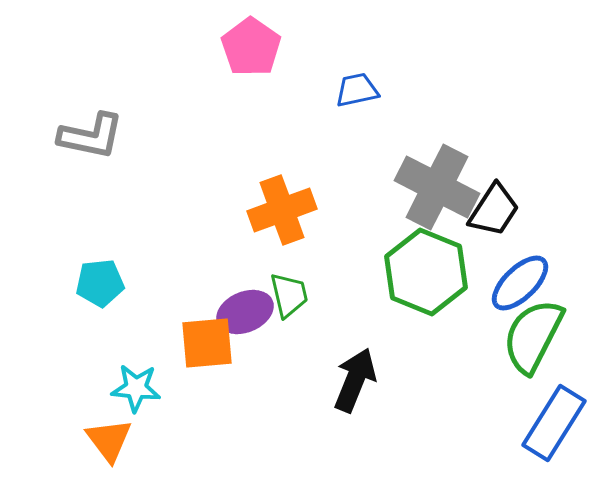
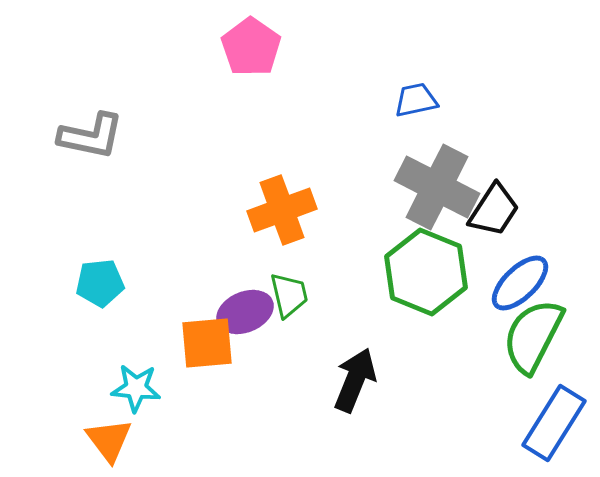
blue trapezoid: moved 59 px right, 10 px down
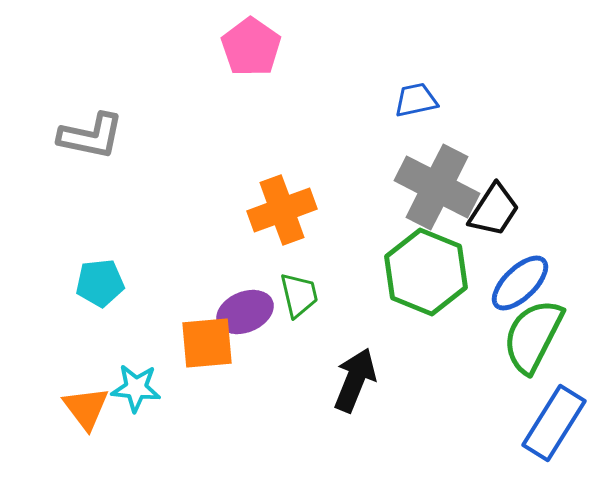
green trapezoid: moved 10 px right
orange triangle: moved 23 px left, 32 px up
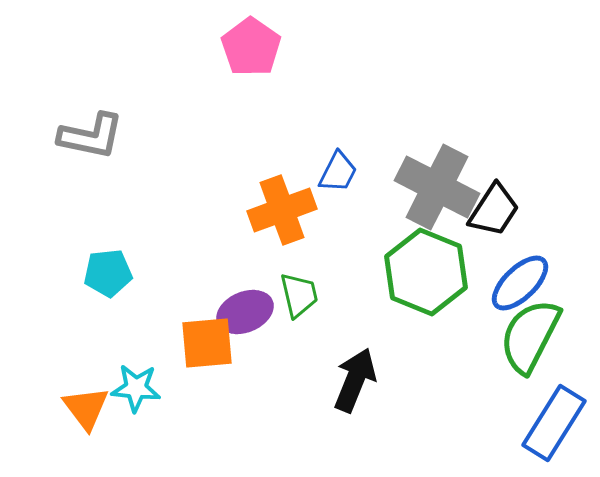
blue trapezoid: moved 78 px left, 72 px down; rotated 129 degrees clockwise
cyan pentagon: moved 8 px right, 10 px up
green semicircle: moved 3 px left
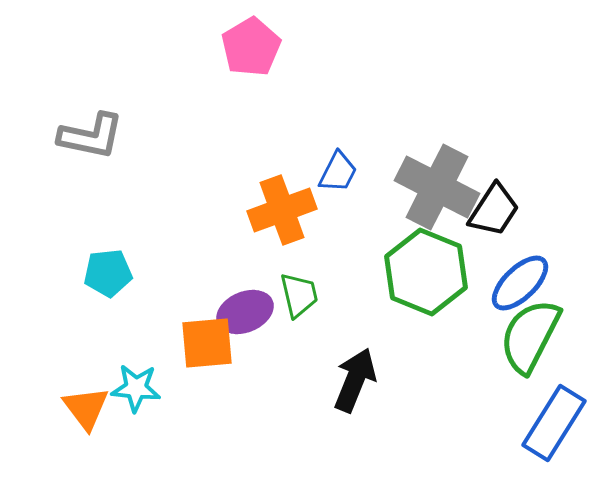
pink pentagon: rotated 6 degrees clockwise
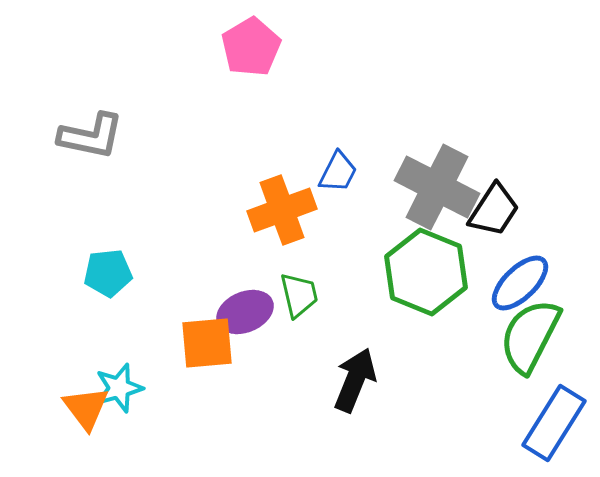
cyan star: moved 17 px left; rotated 21 degrees counterclockwise
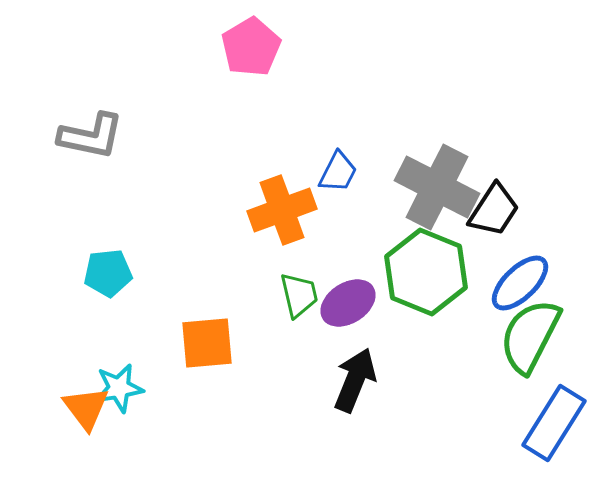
purple ellipse: moved 103 px right, 9 px up; rotated 10 degrees counterclockwise
cyan star: rotated 6 degrees clockwise
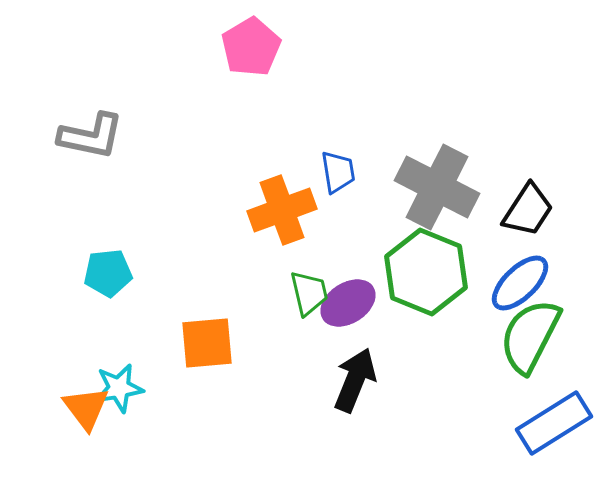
blue trapezoid: rotated 36 degrees counterclockwise
black trapezoid: moved 34 px right
green trapezoid: moved 10 px right, 2 px up
blue rectangle: rotated 26 degrees clockwise
